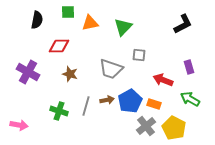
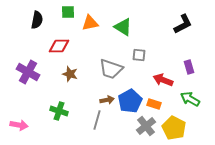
green triangle: rotated 42 degrees counterclockwise
gray line: moved 11 px right, 14 px down
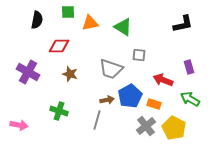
black L-shape: rotated 15 degrees clockwise
blue pentagon: moved 5 px up
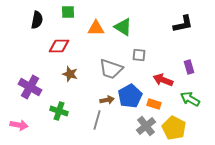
orange triangle: moved 6 px right, 5 px down; rotated 12 degrees clockwise
purple cross: moved 2 px right, 15 px down
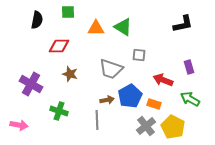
purple cross: moved 1 px right, 3 px up
gray line: rotated 18 degrees counterclockwise
yellow pentagon: moved 1 px left, 1 px up
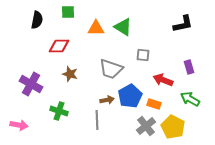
gray square: moved 4 px right
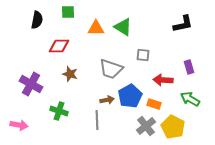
red arrow: rotated 18 degrees counterclockwise
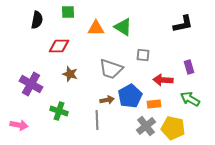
orange rectangle: rotated 24 degrees counterclockwise
yellow pentagon: moved 1 px down; rotated 15 degrees counterclockwise
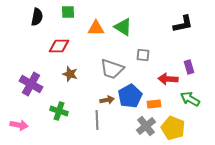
black semicircle: moved 3 px up
gray trapezoid: moved 1 px right
red arrow: moved 5 px right, 1 px up
yellow pentagon: rotated 10 degrees clockwise
